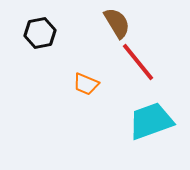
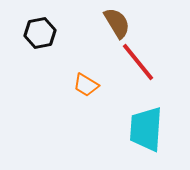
orange trapezoid: moved 1 px down; rotated 8 degrees clockwise
cyan trapezoid: moved 5 px left, 8 px down; rotated 66 degrees counterclockwise
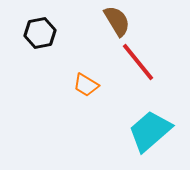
brown semicircle: moved 2 px up
cyan trapezoid: moved 4 px right, 2 px down; rotated 45 degrees clockwise
